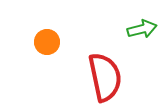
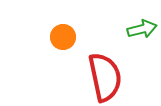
orange circle: moved 16 px right, 5 px up
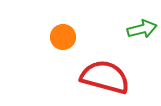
red semicircle: rotated 63 degrees counterclockwise
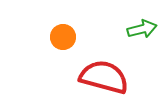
red semicircle: moved 1 px left
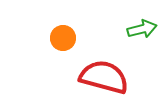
orange circle: moved 1 px down
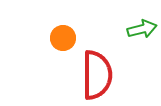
red semicircle: moved 7 px left, 2 px up; rotated 75 degrees clockwise
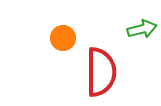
red semicircle: moved 4 px right, 3 px up
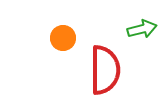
red semicircle: moved 4 px right, 2 px up
